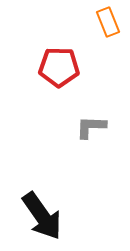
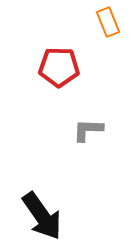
gray L-shape: moved 3 px left, 3 px down
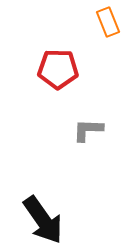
red pentagon: moved 1 px left, 2 px down
black arrow: moved 1 px right, 4 px down
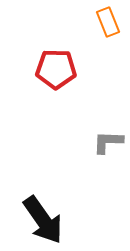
red pentagon: moved 2 px left
gray L-shape: moved 20 px right, 12 px down
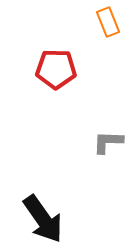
black arrow: moved 1 px up
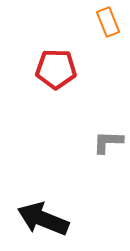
black arrow: rotated 147 degrees clockwise
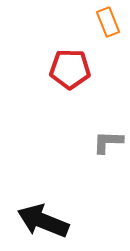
red pentagon: moved 14 px right
black arrow: moved 2 px down
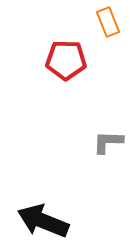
red pentagon: moved 4 px left, 9 px up
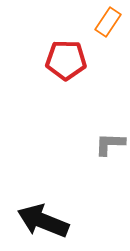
orange rectangle: rotated 56 degrees clockwise
gray L-shape: moved 2 px right, 2 px down
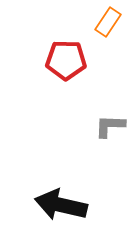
gray L-shape: moved 18 px up
black arrow: moved 18 px right, 16 px up; rotated 9 degrees counterclockwise
